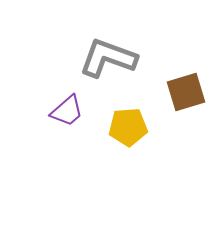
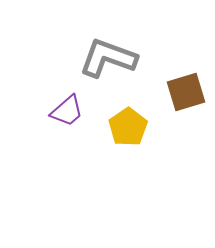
yellow pentagon: rotated 30 degrees counterclockwise
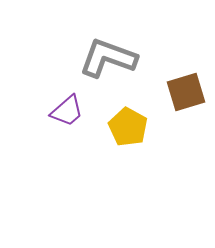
yellow pentagon: rotated 9 degrees counterclockwise
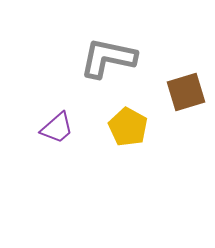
gray L-shape: rotated 8 degrees counterclockwise
purple trapezoid: moved 10 px left, 17 px down
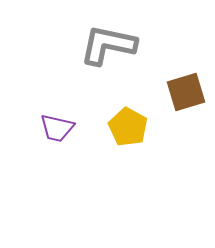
gray L-shape: moved 13 px up
purple trapezoid: rotated 54 degrees clockwise
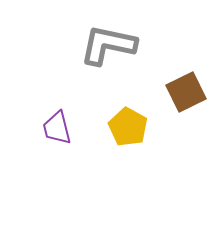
brown square: rotated 9 degrees counterclockwise
purple trapezoid: rotated 63 degrees clockwise
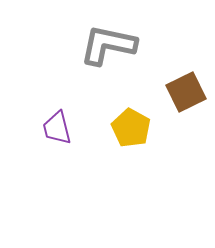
yellow pentagon: moved 3 px right, 1 px down
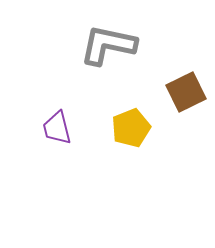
yellow pentagon: rotated 21 degrees clockwise
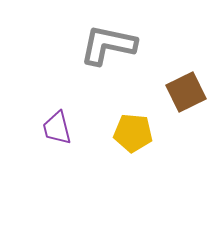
yellow pentagon: moved 2 px right, 5 px down; rotated 27 degrees clockwise
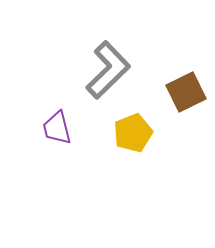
gray L-shape: moved 25 px down; rotated 124 degrees clockwise
yellow pentagon: rotated 27 degrees counterclockwise
